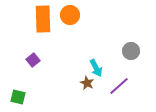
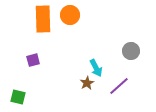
purple square: rotated 24 degrees clockwise
brown star: rotated 16 degrees clockwise
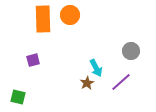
purple line: moved 2 px right, 4 px up
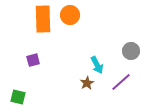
cyan arrow: moved 1 px right, 3 px up
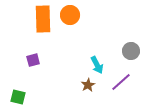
brown star: moved 1 px right, 2 px down
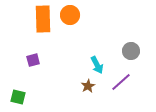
brown star: moved 1 px down
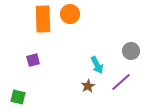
orange circle: moved 1 px up
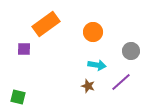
orange circle: moved 23 px right, 18 px down
orange rectangle: moved 3 px right, 5 px down; rotated 56 degrees clockwise
purple square: moved 9 px left, 11 px up; rotated 16 degrees clockwise
cyan arrow: rotated 54 degrees counterclockwise
brown star: rotated 24 degrees counterclockwise
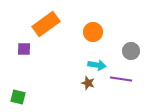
purple line: moved 3 px up; rotated 50 degrees clockwise
brown star: moved 3 px up
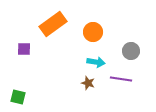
orange rectangle: moved 7 px right
cyan arrow: moved 1 px left, 3 px up
